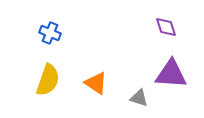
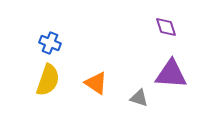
blue cross: moved 10 px down
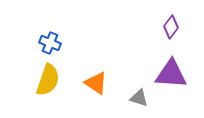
purple diamond: moved 5 px right; rotated 55 degrees clockwise
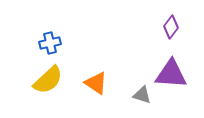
blue cross: rotated 35 degrees counterclockwise
yellow semicircle: rotated 28 degrees clockwise
gray triangle: moved 3 px right, 3 px up
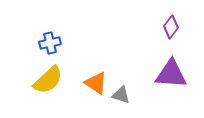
gray triangle: moved 21 px left
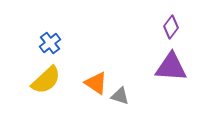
blue cross: rotated 25 degrees counterclockwise
purple triangle: moved 7 px up
yellow semicircle: moved 2 px left
gray triangle: moved 1 px left, 1 px down
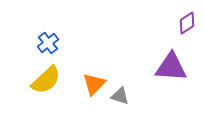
purple diamond: moved 16 px right, 4 px up; rotated 20 degrees clockwise
blue cross: moved 2 px left
orange triangle: moved 2 px left, 1 px down; rotated 40 degrees clockwise
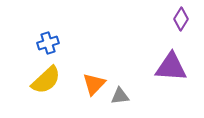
purple diamond: moved 6 px left, 4 px up; rotated 25 degrees counterclockwise
blue cross: rotated 20 degrees clockwise
gray triangle: rotated 24 degrees counterclockwise
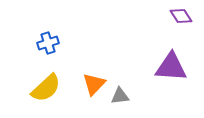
purple diamond: moved 3 px up; rotated 65 degrees counterclockwise
yellow semicircle: moved 8 px down
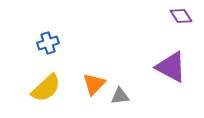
purple triangle: rotated 24 degrees clockwise
